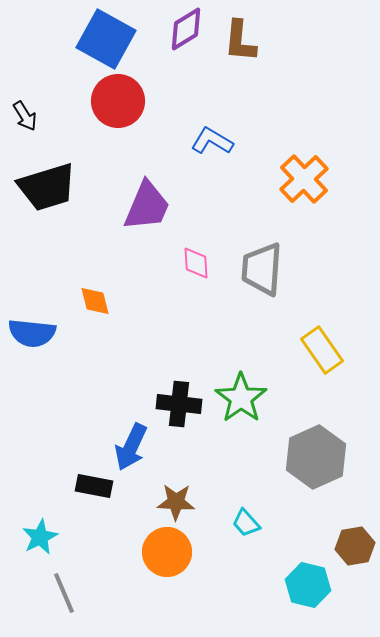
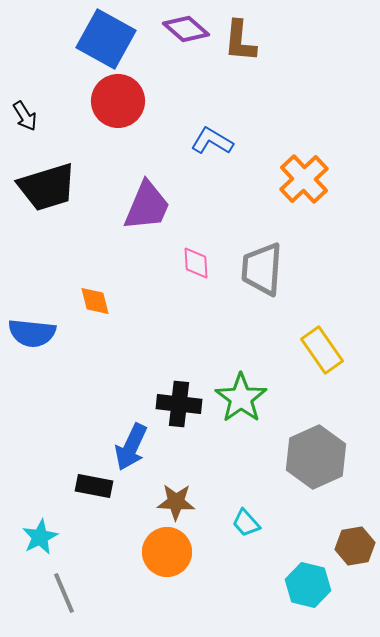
purple diamond: rotated 72 degrees clockwise
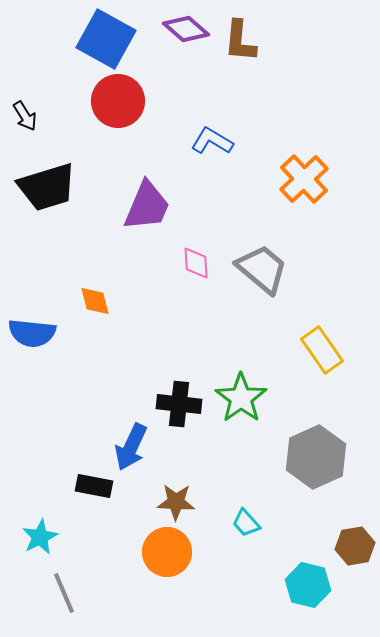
gray trapezoid: rotated 126 degrees clockwise
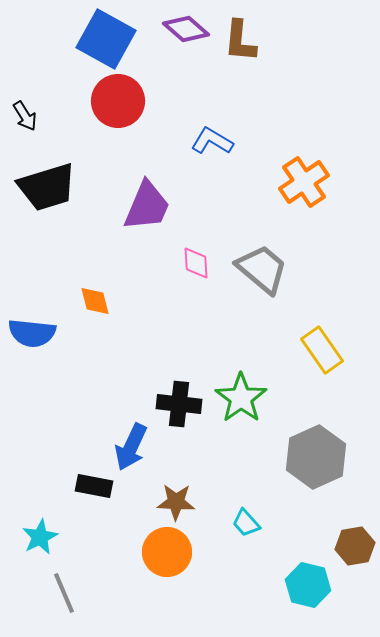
orange cross: moved 3 px down; rotated 9 degrees clockwise
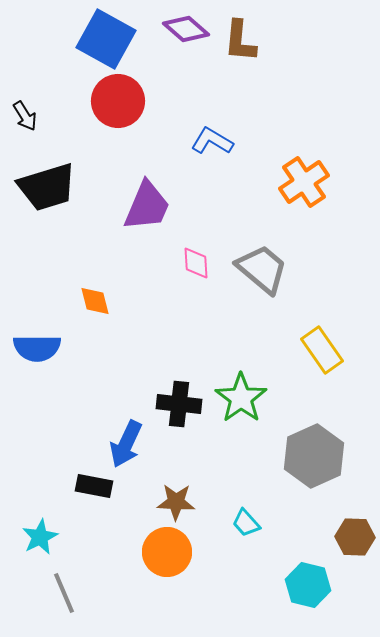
blue semicircle: moved 5 px right, 15 px down; rotated 6 degrees counterclockwise
blue arrow: moved 5 px left, 3 px up
gray hexagon: moved 2 px left, 1 px up
brown hexagon: moved 9 px up; rotated 12 degrees clockwise
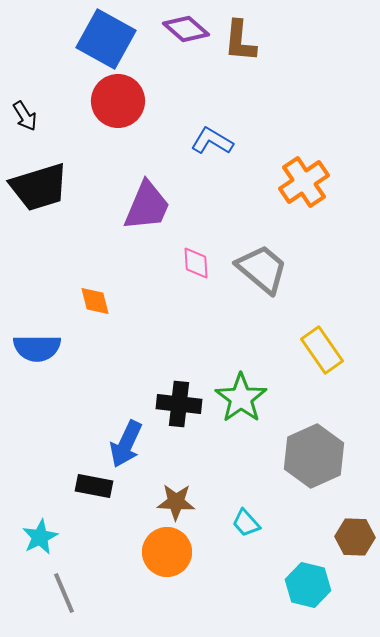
black trapezoid: moved 8 px left
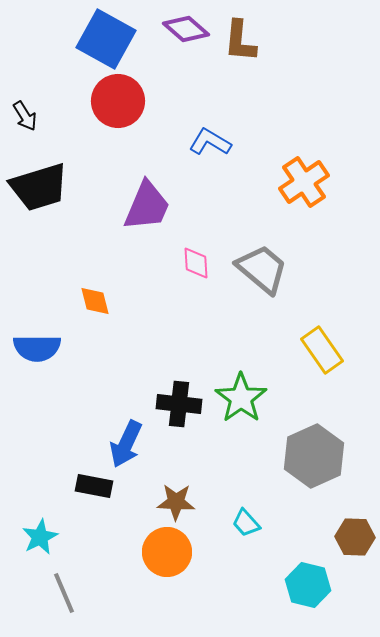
blue L-shape: moved 2 px left, 1 px down
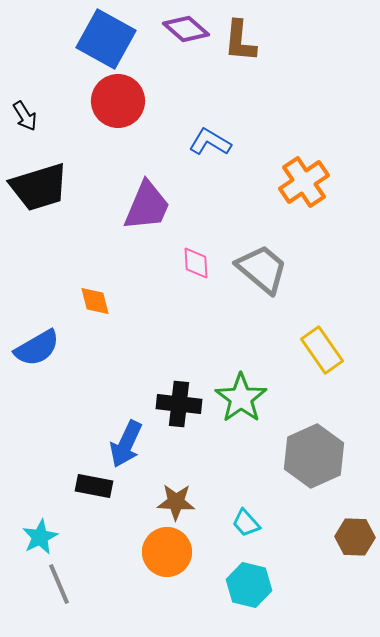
blue semicircle: rotated 30 degrees counterclockwise
cyan hexagon: moved 59 px left
gray line: moved 5 px left, 9 px up
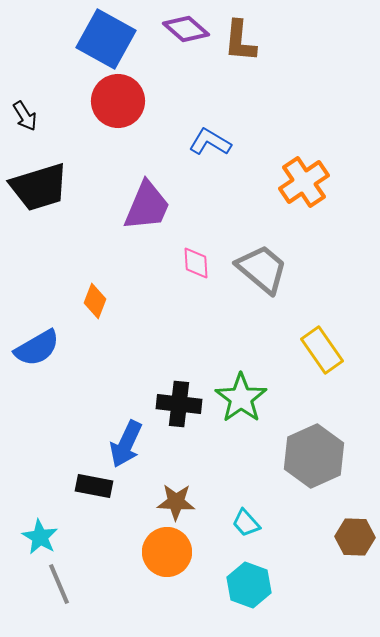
orange diamond: rotated 36 degrees clockwise
cyan star: rotated 15 degrees counterclockwise
cyan hexagon: rotated 6 degrees clockwise
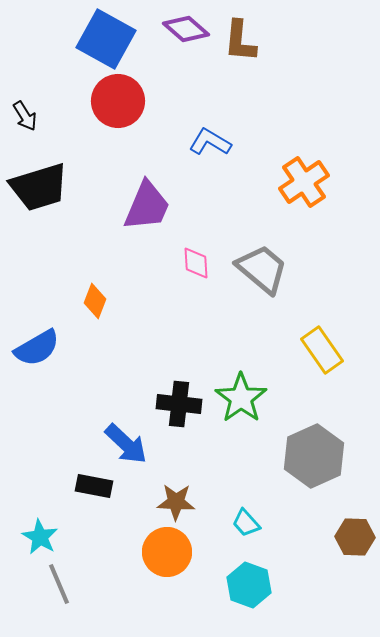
blue arrow: rotated 72 degrees counterclockwise
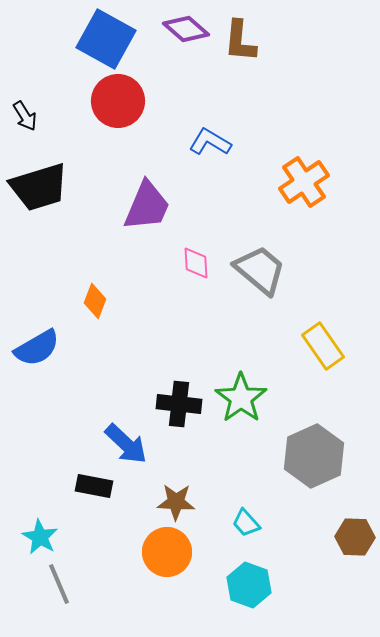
gray trapezoid: moved 2 px left, 1 px down
yellow rectangle: moved 1 px right, 4 px up
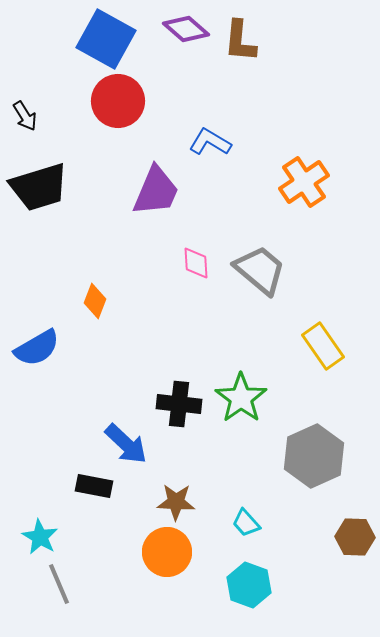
purple trapezoid: moved 9 px right, 15 px up
